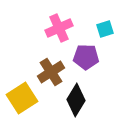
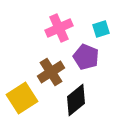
cyan square: moved 4 px left
purple pentagon: rotated 20 degrees clockwise
black diamond: rotated 20 degrees clockwise
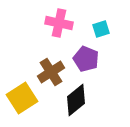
pink cross: moved 5 px up; rotated 36 degrees clockwise
purple pentagon: moved 2 px down
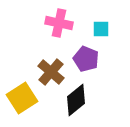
cyan square: rotated 18 degrees clockwise
brown cross: rotated 16 degrees counterclockwise
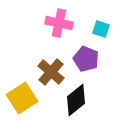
cyan square: rotated 18 degrees clockwise
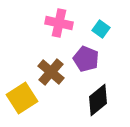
cyan square: rotated 18 degrees clockwise
black diamond: moved 22 px right
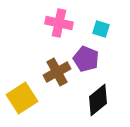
cyan square: rotated 18 degrees counterclockwise
brown cross: moved 6 px right; rotated 20 degrees clockwise
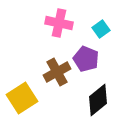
cyan square: rotated 36 degrees clockwise
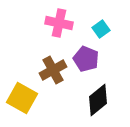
brown cross: moved 4 px left, 2 px up
yellow square: rotated 28 degrees counterclockwise
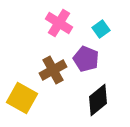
pink cross: rotated 20 degrees clockwise
